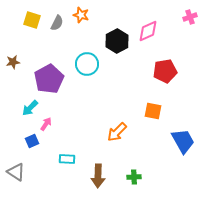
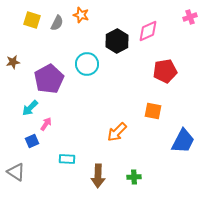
blue trapezoid: rotated 56 degrees clockwise
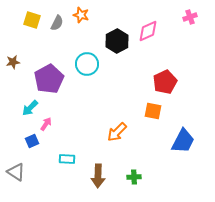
red pentagon: moved 11 px down; rotated 15 degrees counterclockwise
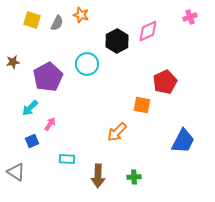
purple pentagon: moved 1 px left, 2 px up
orange square: moved 11 px left, 6 px up
pink arrow: moved 4 px right
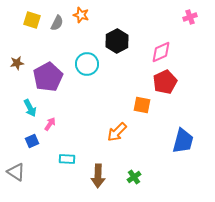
pink diamond: moved 13 px right, 21 px down
brown star: moved 4 px right, 1 px down
cyan arrow: rotated 72 degrees counterclockwise
blue trapezoid: rotated 12 degrees counterclockwise
green cross: rotated 32 degrees counterclockwise
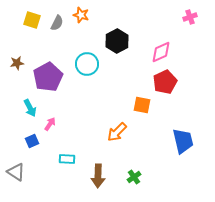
blue trapezoid: rotated 28 degrees counterclockwise
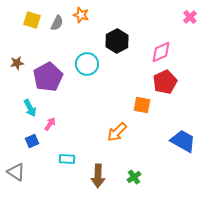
pink cross: rotated 24 degrees counterclockwise
blue trapezoid: rotated 48 degrees counterclockwise
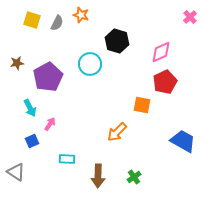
black hexagon: rotated 15 degrees counterclockwise
cyan circle: moved 3 px right
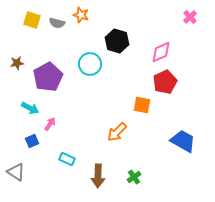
gray semicircle: rotated 77 degrees clockwise
cyan arrow: rotated 36 degrees counterclockwise
cyan rectangle: rotated 21 degrees clockwise
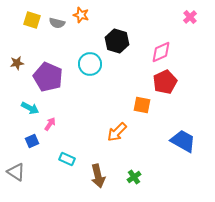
purple pentagon: rotated 20 degrees counterclockwise
brown arrow: rotated 15 degrees counterclockwise
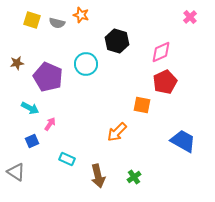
cyan circle: moved 4 px left
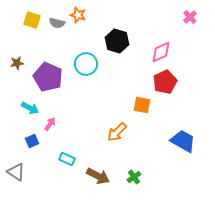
orange star: moved 3 px left
brown arrow: rotated 50 degrees counterclockwise
